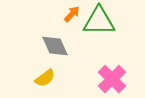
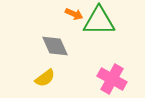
orange arrow: moved 2 px right; rotated 72 degrees clockwise
pink cross: rotated 16 degrees counterclockwise
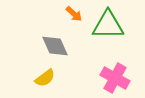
orange arrow: rotated 18 degrees clockwise
green triangle: moved 9 px right, 4 px down
pink cross: moved 3 px right, 1 px up
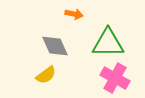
orange arrow: rotated 30 degrees counterclockwise
green triangle: moved 18 px down
yellow semicircle: moved 1 px right, 3 px up
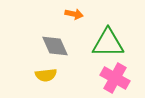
yellow semicircle: rotated 30 degrees clockwise
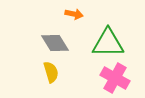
gray diamond: moved 3 px up; rotated 8 degrees counterclockwise
yellow semicircle: moved 5 px right, 3 px up; rotated 100 degrees counterclockwise
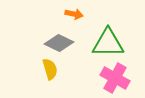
gray diamond: moved 4 px right; rotated 32 degrees counterclockwise
yellow semicircle: moved 1 px left, 3 px up
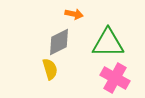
gray diamond: moved 1 px up; rotated 52 degrees counterclockwise
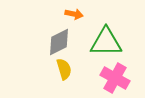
green triangle: moved 2 px left, 1 px up
yellow semicircle: moved 14 px right
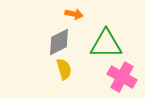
green triangle: moved 2 px down
pink cross: moved 7 px right, 1 px up
